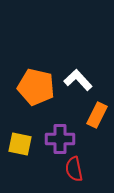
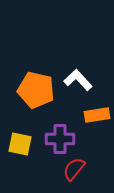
orange pentagon: moved 3 px down
orange rectangle: rotated 55 degrees clockwise
red semicircle: rotated 50 degrees clockwise
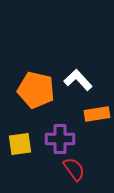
orange rectangle: moved 1 px up
yellow square: rotated 20 degrees counterclockwise
red semicircle: rotated 105 degrees clockwise
